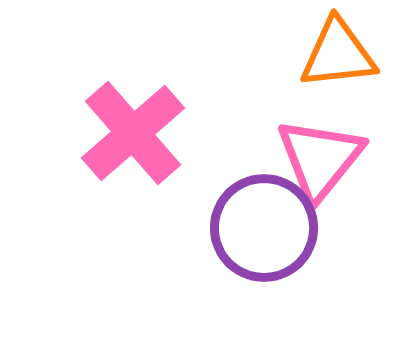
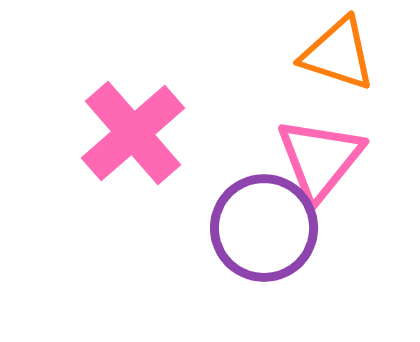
orange triangle: rotated 24 degrees clockwise
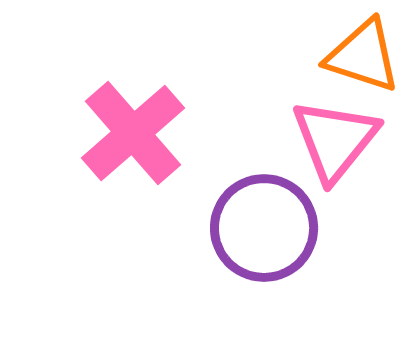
orange triangle: moved 25 px right, 2 px down
pink triangle: moved 15 px right, 19 px up
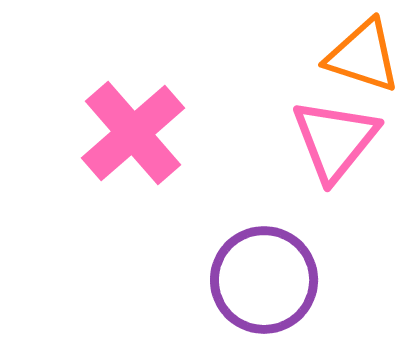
purple circle: moved 52 px down
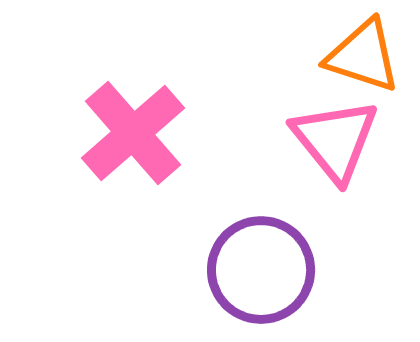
pink triangle: rotated 18 degrees counterclockwise
purple circle: moved 3 px left, 10 px up
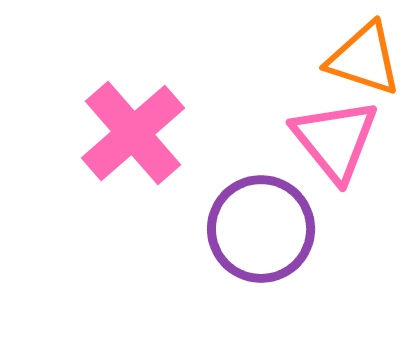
orange triangle: moved 1 px right, 3 px down
purple circle: moved 41 px up
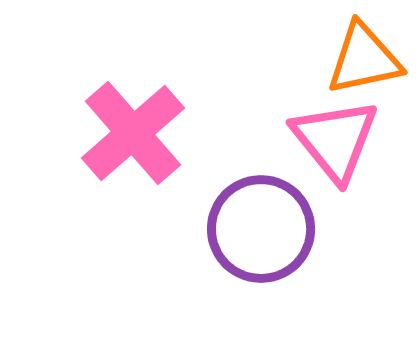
orange triangle: rotated 30 degrees counterclockwise
